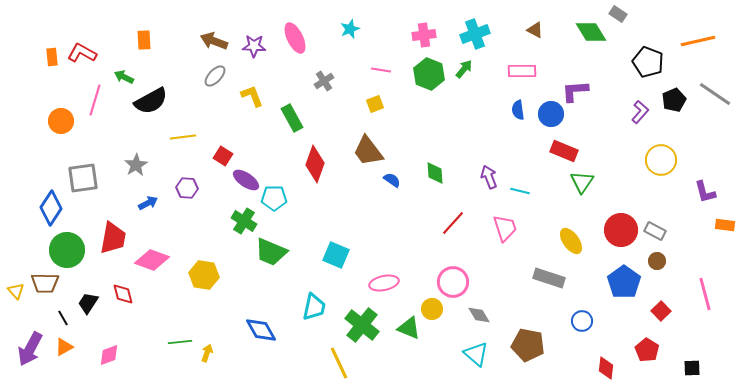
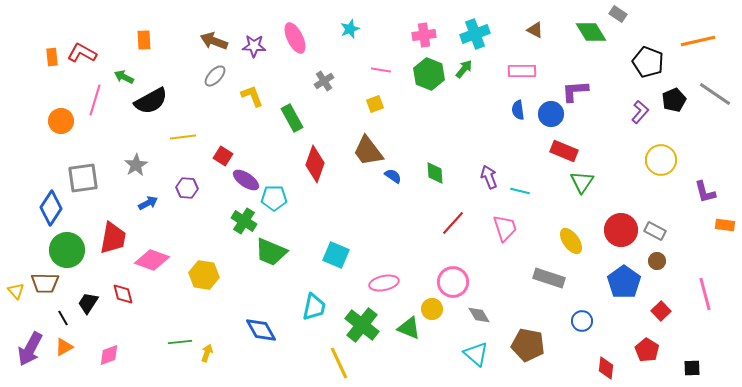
blue semicircle at (392, 180): moved 1 px right, 4 px up
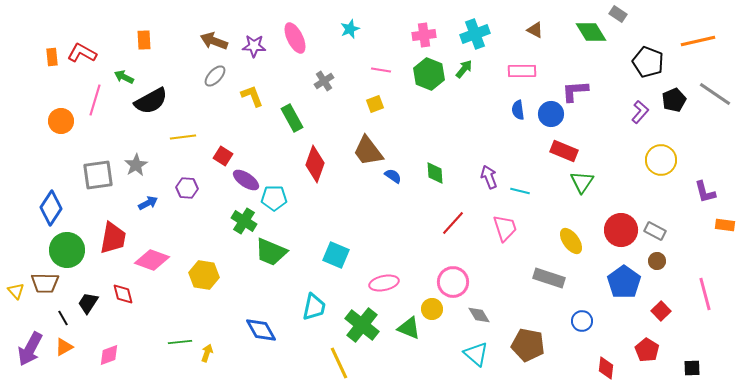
gray square at (83, 178): moved 15 px right, 3 px up
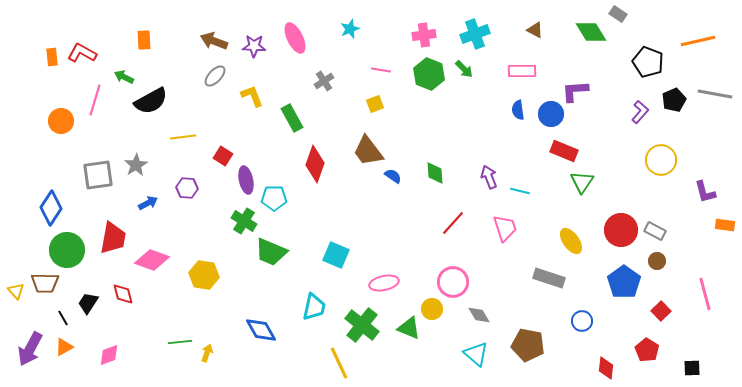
green arrow at (464, 69): rotated 96 degrees clockwise
gray line at (715, 94): rotated 24 degrees counterclockwise
purple ellipse at (246, 180): rotated 44 degrees clockwise
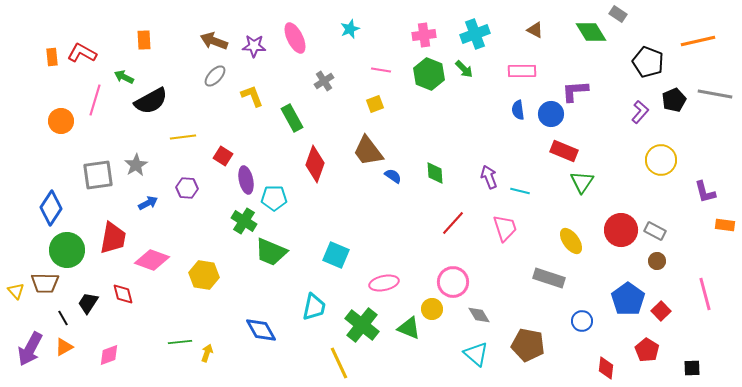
blue pentagon at (624, 282): moved 4 px right, 17 px down
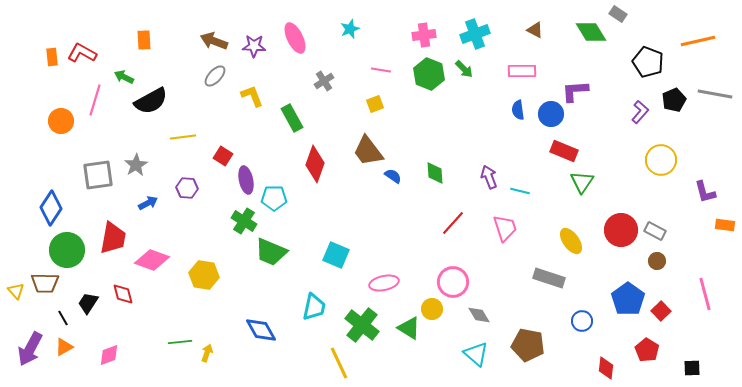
green triangle at (409, 328): rotated 10 degrees clockwise
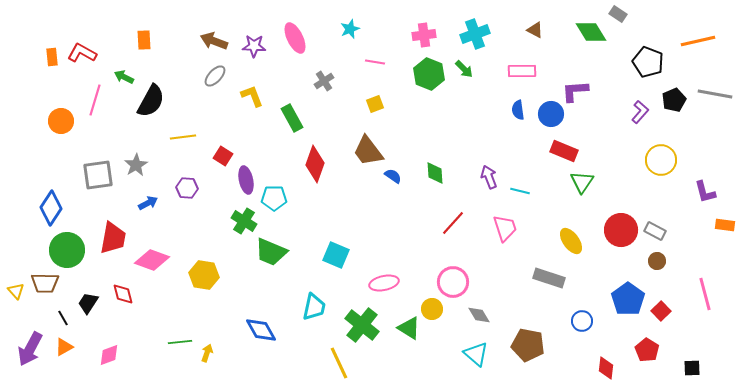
pink line at (381, 70): moved 6 px left, 8 px up
black semicircle at (151, 101): rotated 32 degrees counterclockwise
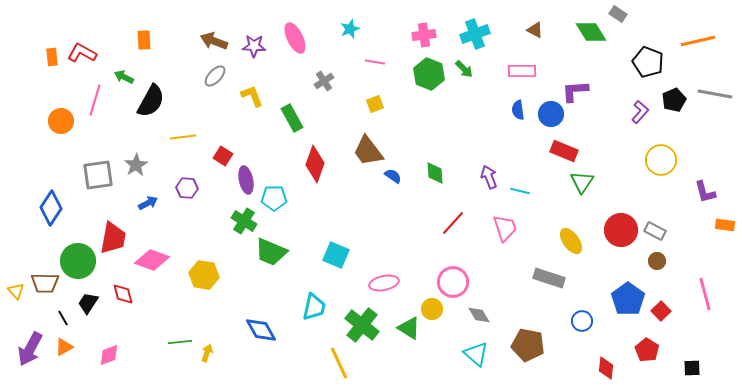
green circle at (67, 250): moved 11 px right, 11 px down
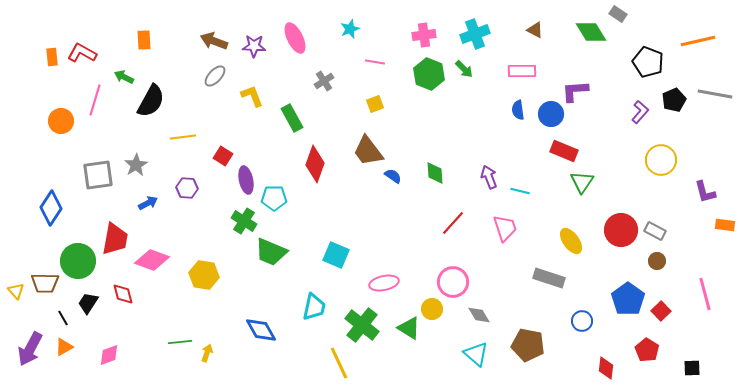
red trapezoid at (113, 238): moved 2 px right, 1 px down
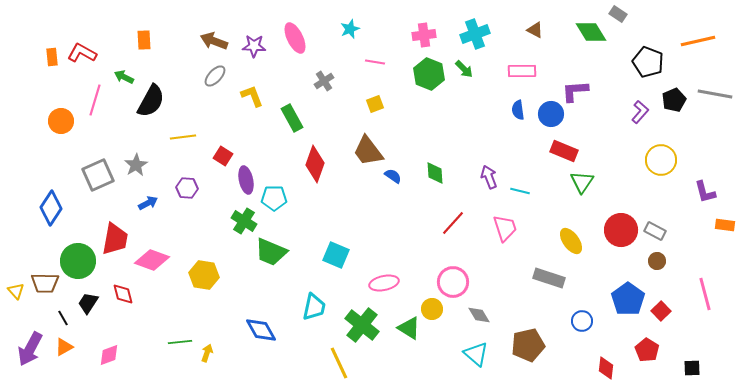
gray square at (98, 175): rotated 16 degrees counterclockwise
brown pentagon at (528, 345): rotated 24 degrees counterclockwise
